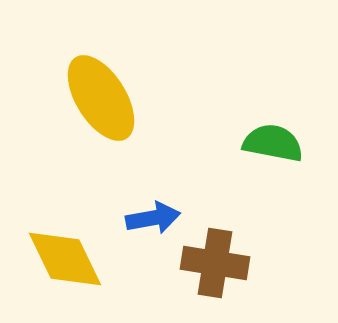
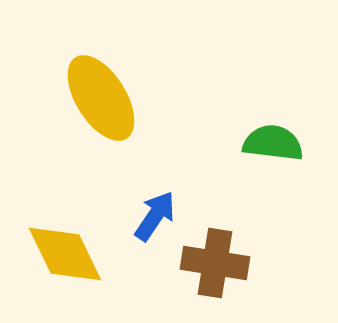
green semicircle: rotated 4 degrees counterclockwise
blue arrow: moved 2 px right, 2 px up; rotated 46 degrees counterclockwise
yellow diamond: moved 5 px up
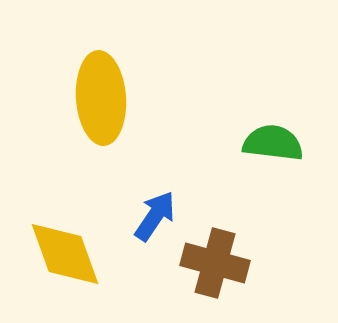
yellow ellipse: rotated 28 degrees clockwise
yellow diamond: rotated 6 degrees clockwise
brown cross: rotated 6 degrees clockwise
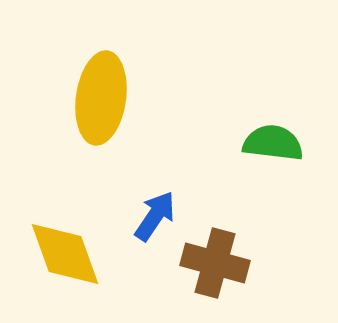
yellow ellipse: rotated 12 degrees clockwise
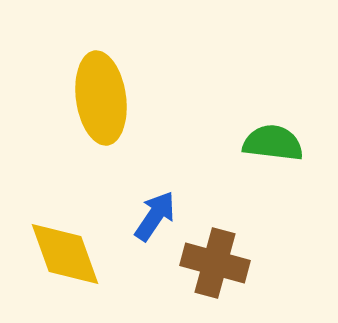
yellow ellipse: rotated 16 degrees counterclockwise
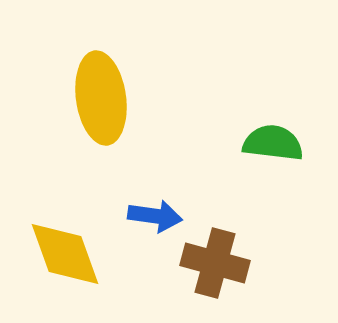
blue arrow: rotated 64 degrees clockwise
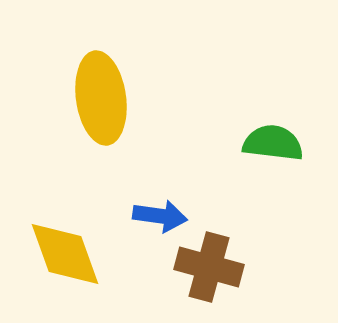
blue arrow: moved 5 px right
brown cross: moved 6 px left, 4 px down
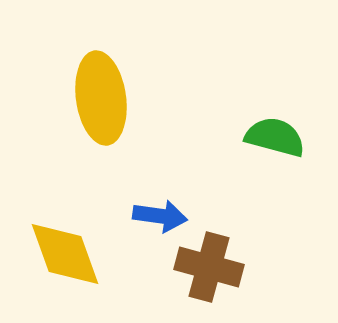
green semicircle: moved 2 px right, 6 px up; rotated 8 degrees clockwise
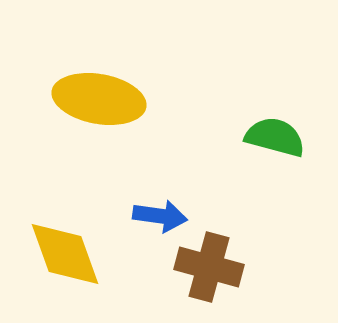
yellow ellipse: moved 2 px left, 1 px down; rotated 72 degrees counterclockwise
